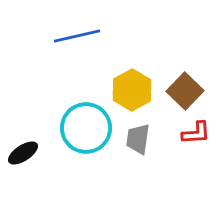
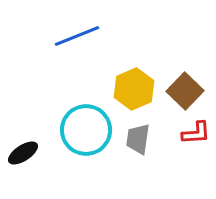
blue line: rotated 9 degrees counterclockwise
yellow hexagon: moved 2 px right, 1 px up; rotated 6 degrees clockwise
cyan circle: moved 2 px down
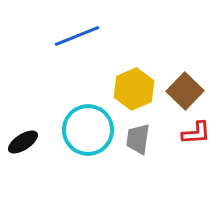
cyan circle: moved 2 px right
black ellipse: moved 11 px up
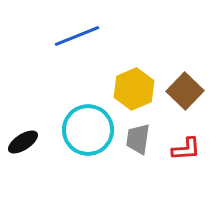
red L-shape: moved 10 px left, 16 px down
